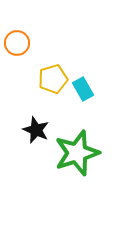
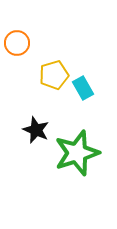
yellow pentagon: moved 1 px right, 4 px up
cyan rectangle: moved 1 px up
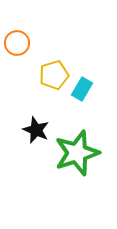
cyan rectangle: moved 1 px left, 1 px down; rotated 60 degrees clockwise
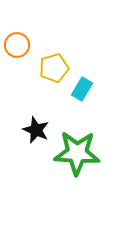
orange circle: moved 2 px down
yellow pentagon: moved 7 px up
green star: rotated 21 degrees clockwise
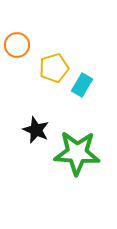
cyan rectangle: moved 4 px up
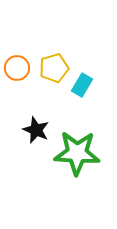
orange circle: moved 23 px down
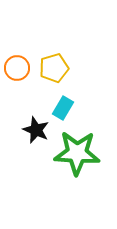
cyan rectangle: moved 19 px left, 23 px down
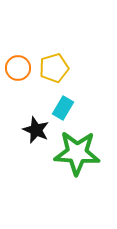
orange circle: moved 1 px right
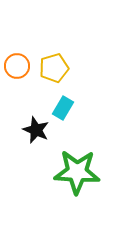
orange circle: moved 1 px left, 2 px up
green star: moved 19 px down
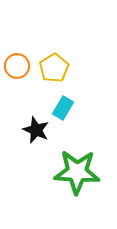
yellow pentagon: rotated 16 degrees counterclockwise
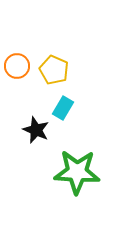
yellow pentagon: moved 2 px down; rotated 16 degrees counterclockwise
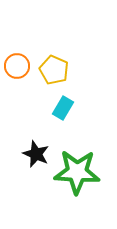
black star: moved 24 px down
